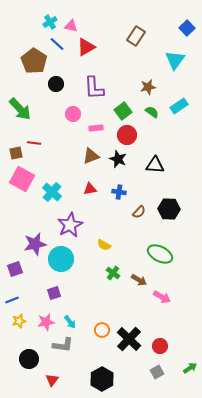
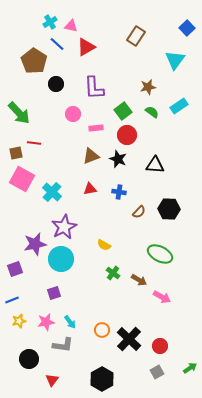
green arrow at (20, 109): moved 1 px left, 4 px down
purple star at (70, 225): moved 6 px left, 2 px down
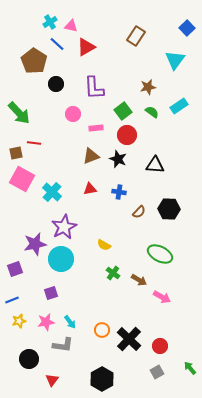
purple square at (54, 293): moved 3 px left
green arrow at (190, 368): rotated 96 degrees counterclockwise
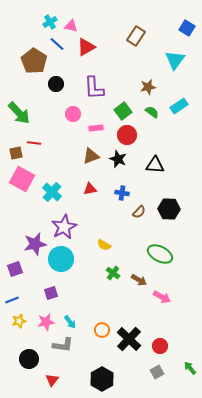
blue square at (187, 28): rotated 14 degrees counterclockwise
blue cross at (119, 192): moved 3 px right, 1 px down
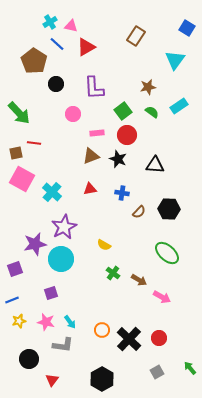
pink rectangle at (96, 128): moved 1 px right, 5 px down
green ellipse at (160, 254): moved 7 px right, 1 px up; rotated 15 degrees clockwise
pink star at (46, 322): rotated 24 degrees clockwise
red circle at (160, 346): moved 1 px left, 8 px up
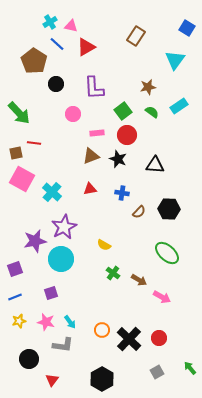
purple star at (35, 244): moved 3 px up
blue line at (12, 300): moved 3 px right, 3 px up
